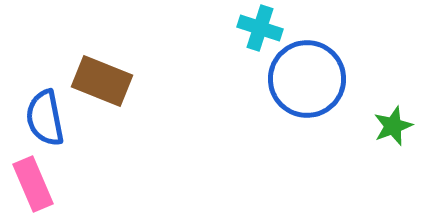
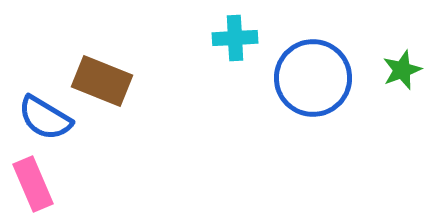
cyan cross: moved 25 px left, 10 px down; rotated 21 degrees counterclockwise
blue circle: moved 6 px right, 1 px up
blue semicircle: rotated 48 degrees counterclockwise
green star: moved 9 px right, 56 px up
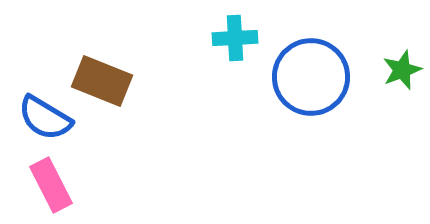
blue circle: moved 2 px left, 1 px up
pink rectangle: moved 18 px right, 1 px down; rotated 4 degrees counterclockwise
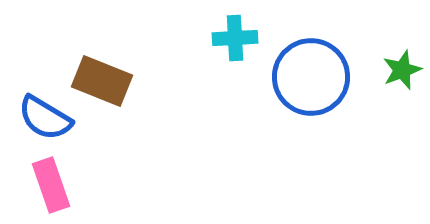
pink rectangle: rotated 8 degrees clockwise
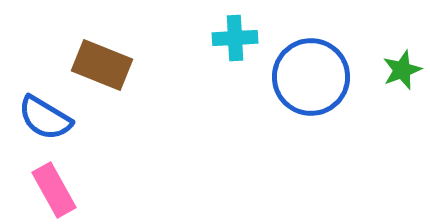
brown rectangle: moved 16 px up
pink rectangle: moved 3 px right, 5 px down; rotated 10 degrees counterclockwise
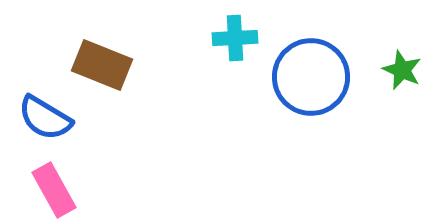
green star: rotated 27 degrees counterclockwise
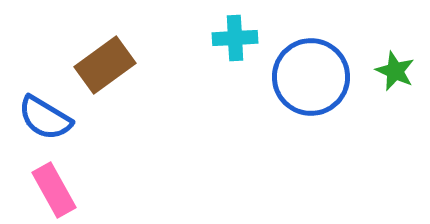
brown rectangle: moved 3 px right; rotated 58 degrees counterclockwise
green star: moved 7 px left, 1 px down
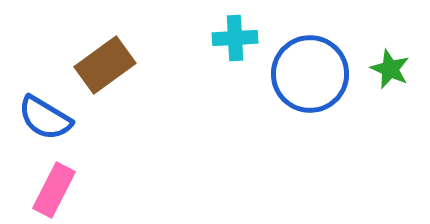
green star: moved 5 px left, 2 px up
blue circle: moved 1 px left, 3 px up
pink rectangle: rotated 56 degrees clockwise
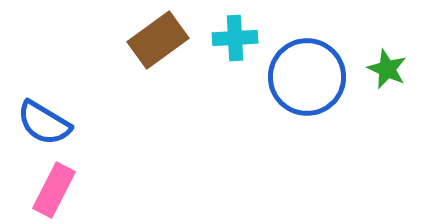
brown rectangle: moved 53 px right, 25 px up
green star: moved 3 px left
blue circle: moved 3 px left, 3 px down
blue semicircle: moved 1 px left, 5 px down
